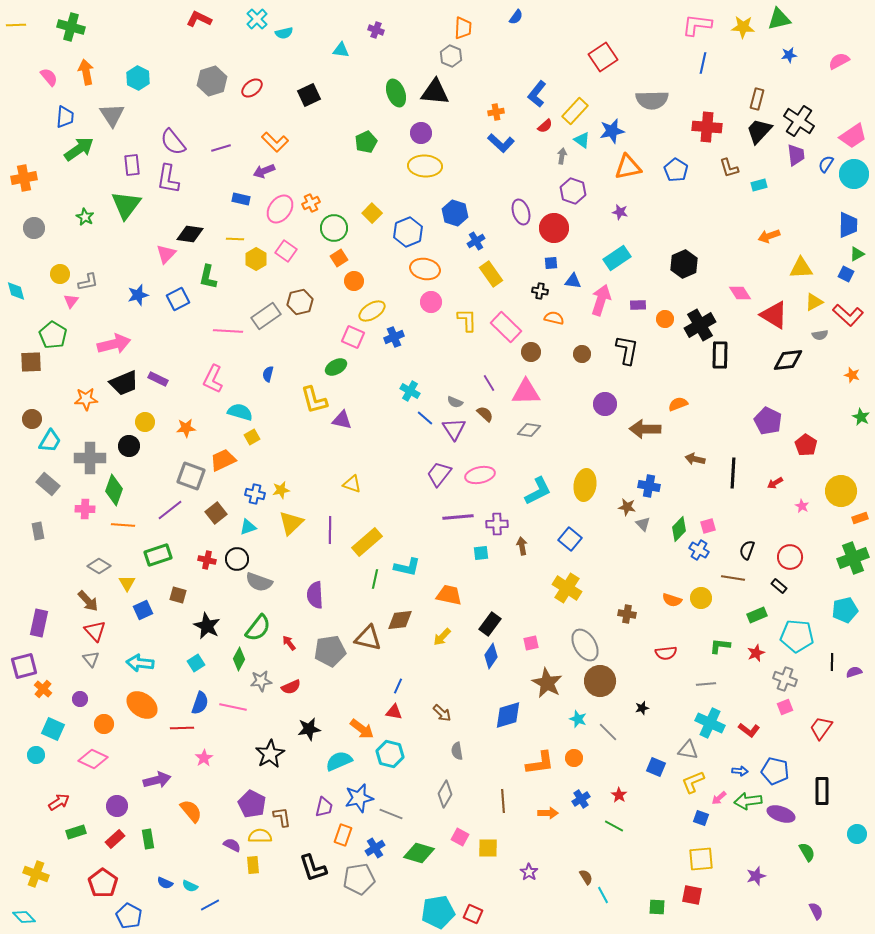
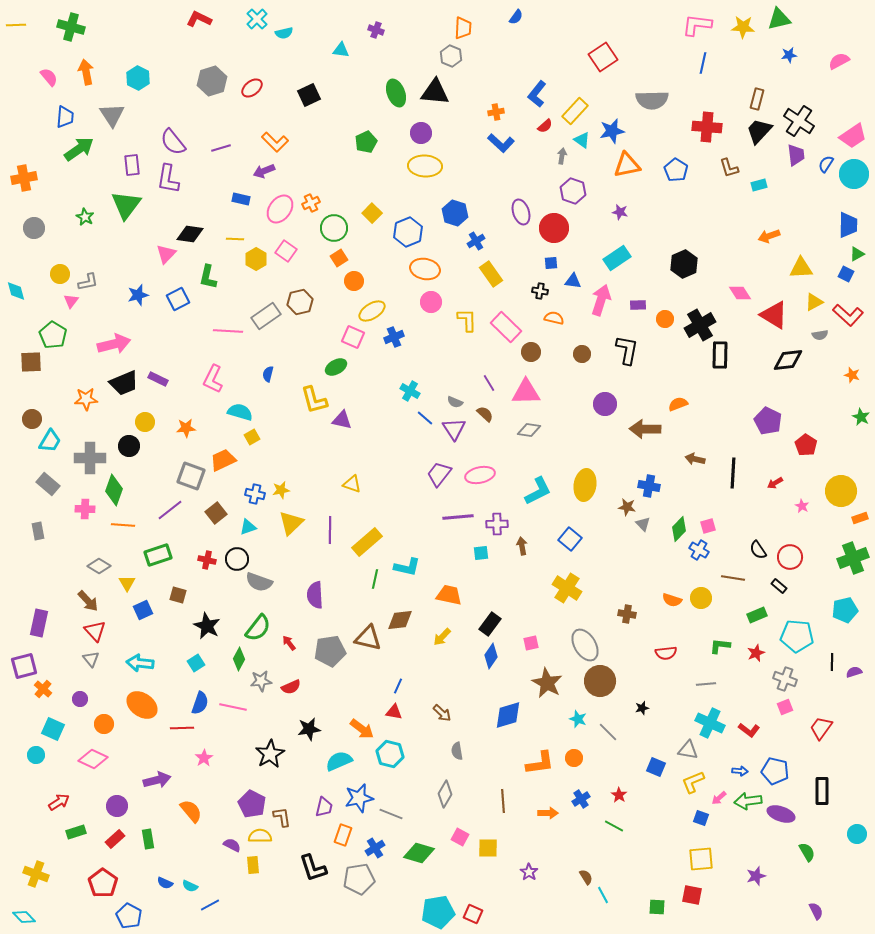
orange triangle at (628, 167): moved 1 px left, 2 px up
black semicircle at (747, 550): moved 11 px right; rotated 54 degrees counterclockwise
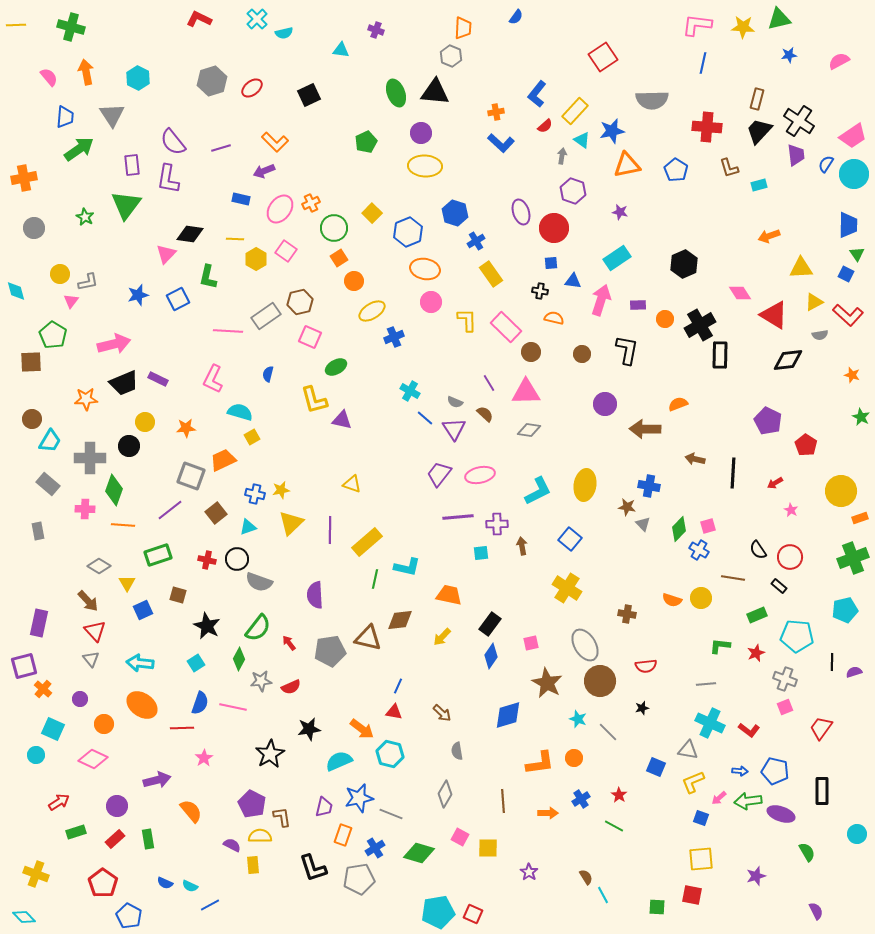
green triangle at (857, 254): rotated 35 degrees counterclockwise
pink square at (353, 337): moved 43 px left
pink star at (802, 506): moved 11 px left, 4 px down
red semicircle at (666, 653): moved 20 px left, 13 px down
